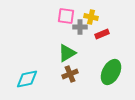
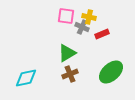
yellow cross: moved 2 px left
gray cross: moved 2 px right; rotated 24 degrees clockwise
green ellipse: rotated 20 degrees clockwise
cyan diamond: moved 1 px left, 1 px up
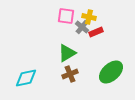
gray cross: rotated 16 degrees clockwise
red rectangle: moved 6 px left, 2 px up
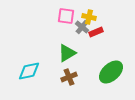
brown cross: moved 1 px left, 3 px down
cyan diamond: moved 3 px right, 7 px up
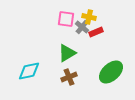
pink square: moved 3 px down
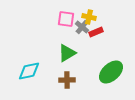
brown cross: moved 2 px left, 3 px down; rotated 21 degrees clockwise
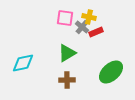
pink square: moved 1 px left, 1 px up
cyan diamond: moved 6 px left, 8 px up
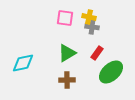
gray cross: moved 10 px right; rotated 32 degrees counterclockwise
red rectangle: moved 1 px right, 21 px down; rotated 32 degrees counterclockwise
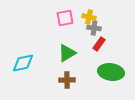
pink square: rotated 18 degrees counterclockwise
gray cross: moved 2 px right, 1 px down
red rectangle: moved 2 px right, 9 px up
green ellipse: rotated 50 degrees clockwise
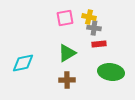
red rectangle: rotated 48 degrees clockwise
